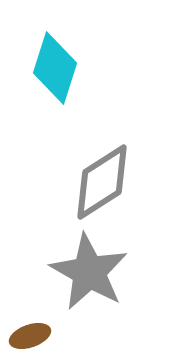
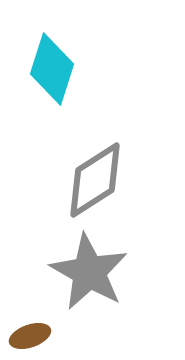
cyan diamond: moved 3 px left, 1 px down
gray diamond: moved 7 px left, 2 px up
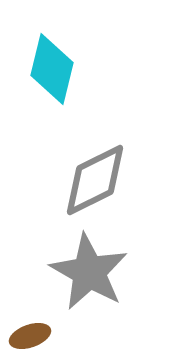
cyan diamond: rotated 4 degrees counterclockwise
gray diamond: rotated 6 degrees clockwise
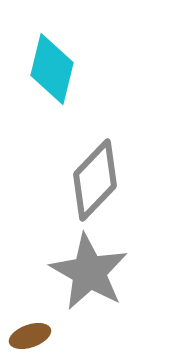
gray diamond: rotated 20 degrees counterclockwise
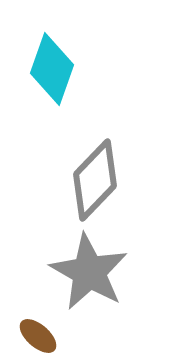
cyan diamond: rotated 6 degrees clockwise
brown ellipse: moved 8 px right; rotated 60 degrees clockwise
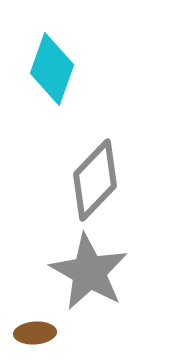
brown ellipse: moved 3 px left, 3 px up; rotated 45 degrees counterclockwise
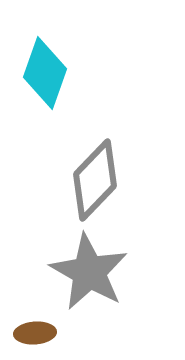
cyan diamond: moved 7 px left, 4 px down
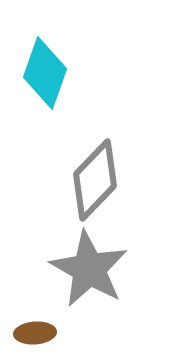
gray star: moved 3 px up
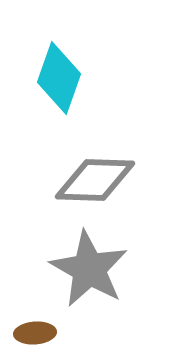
cyan diamond: moved 14 px right, 5 px down
gray diamond: rotated 48 degrees clockwise
